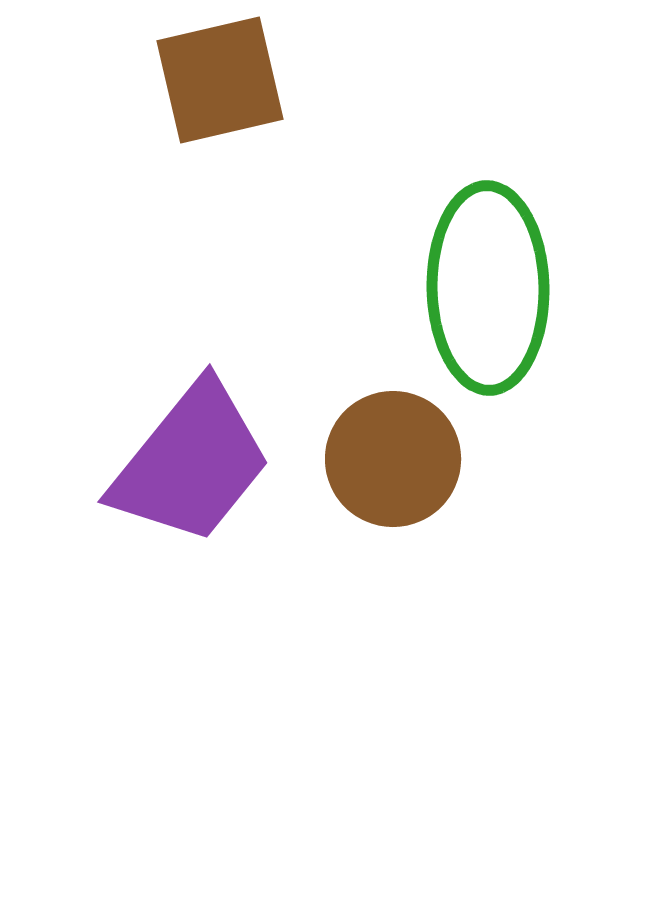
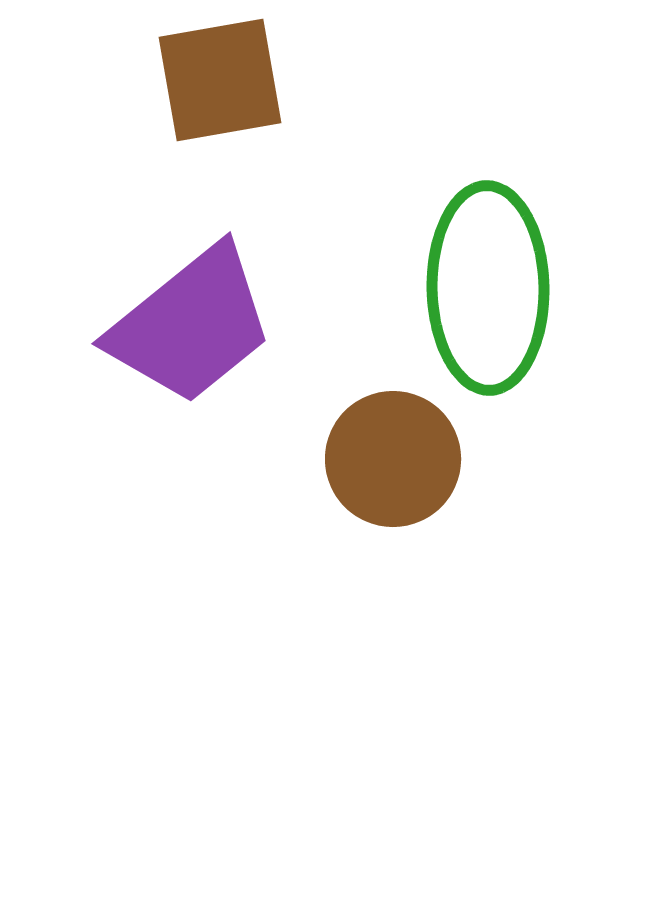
brown square: rotated 3 degrees clockwise
purple trapezoid: moved 138 px up; rotated 12 degrees clockwise
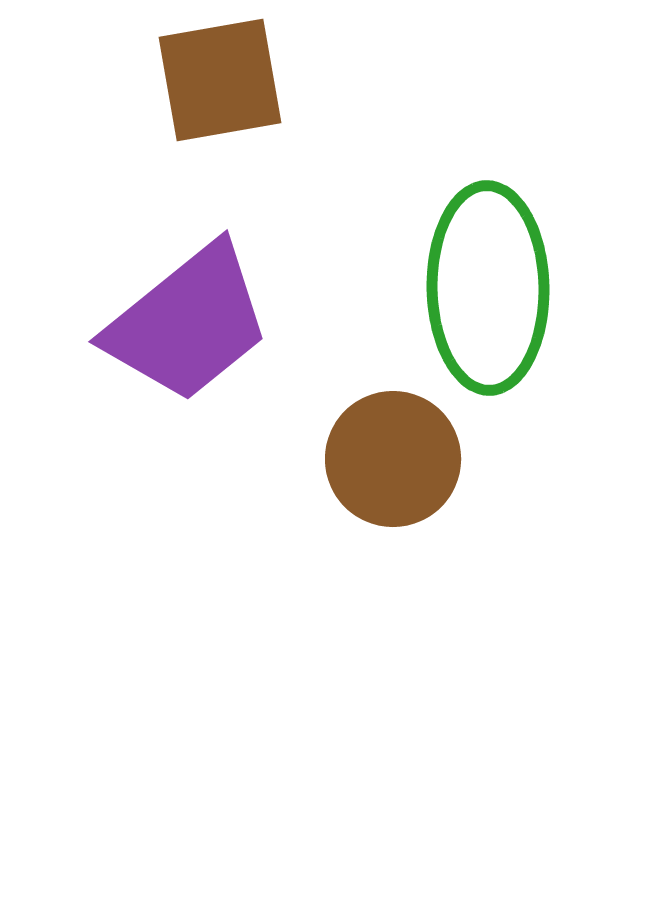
purple trapezoid: moved 3 px left, 2 px up
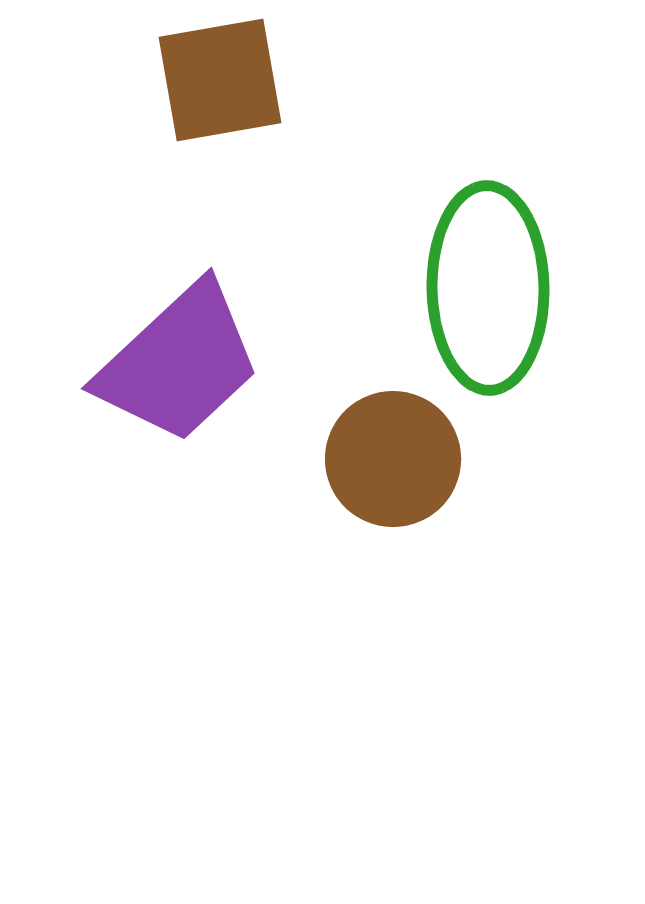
purple trapezoid: moved 9 px left, 40 px down; rotated 4 degrees counterclockwise
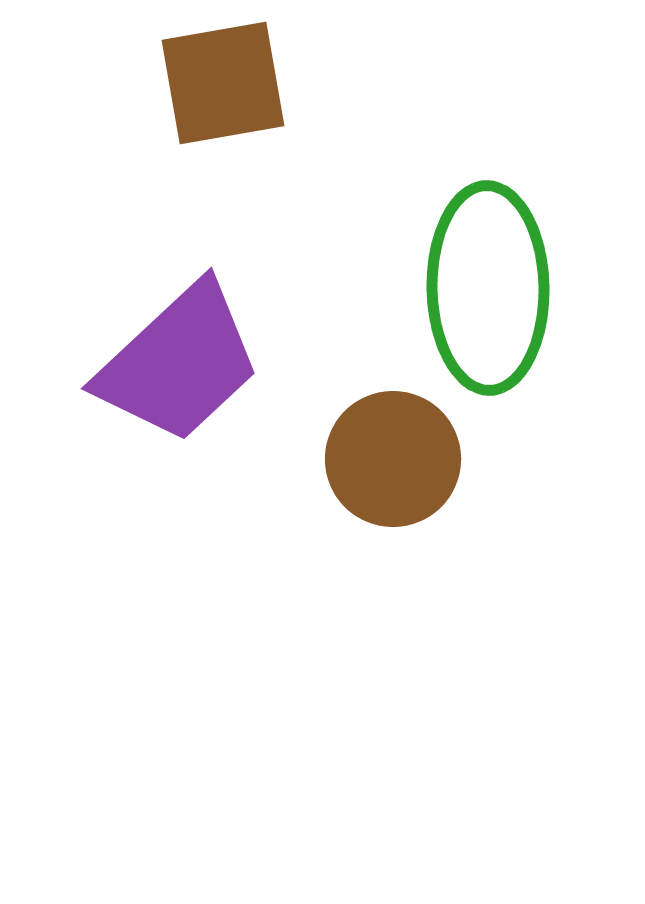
brown square: moved 3 px right, 3 px down
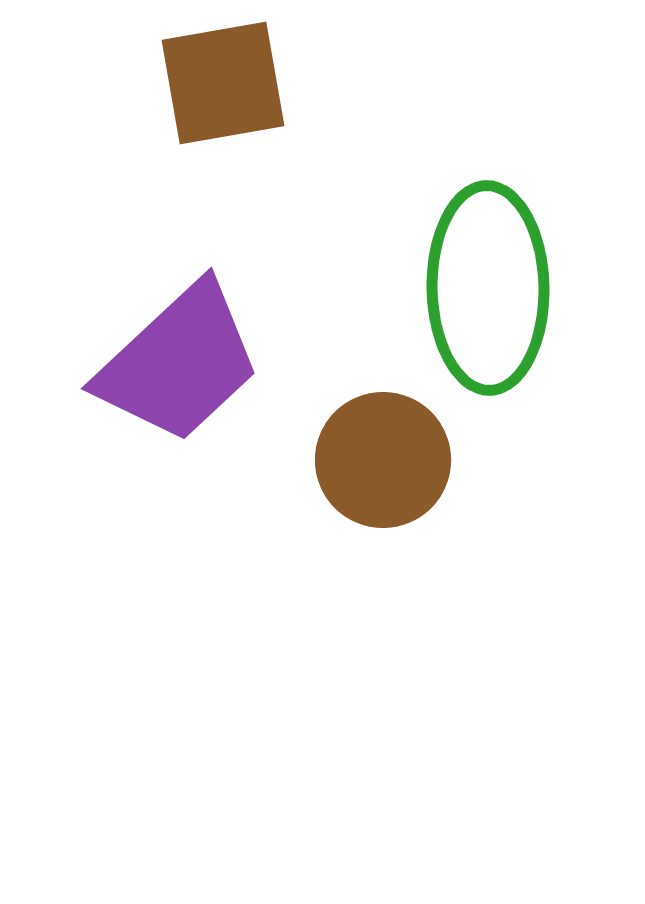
brown circle: moved 10 px left, 1 px down
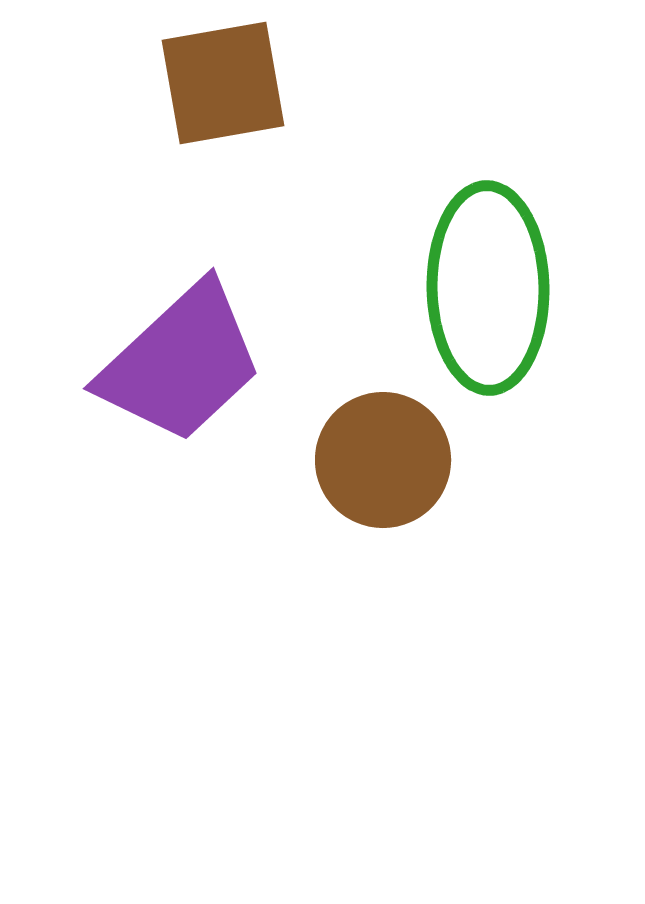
purple trapezoid: moved 2 px right
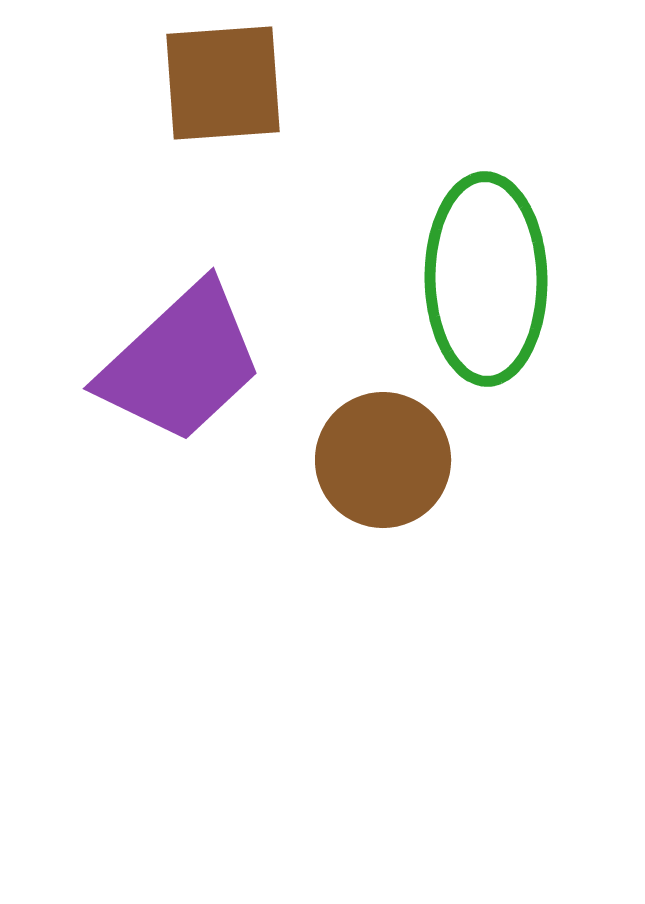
brown square: rotated 6 degrees clockwise
green ellipse: moved 2 px left, 9 px up
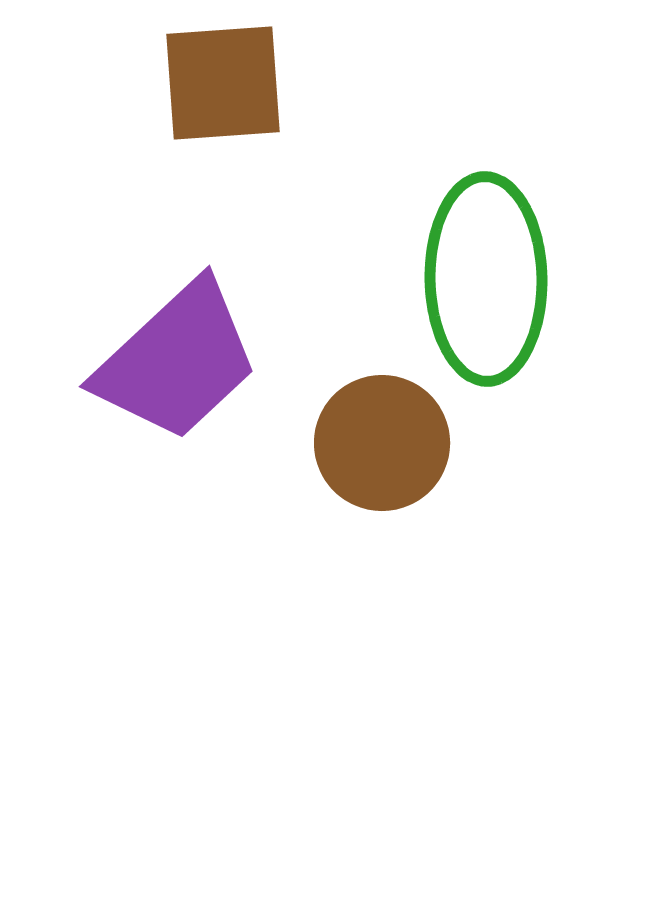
purple trapezoid: moved 4 px left, 2 px up
brown circle: moved 1 px left, 17 px up
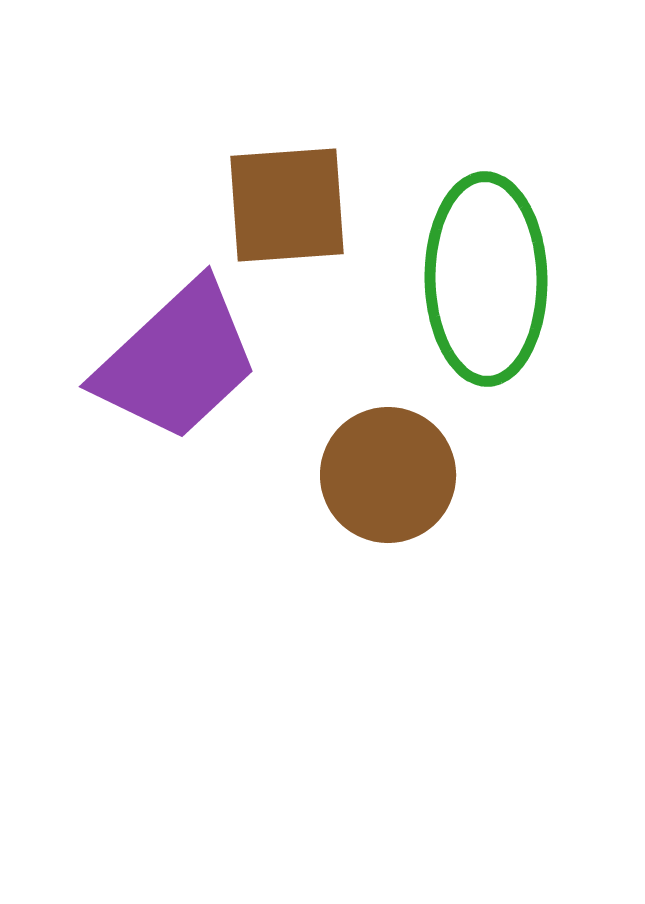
brown square: moved 64 px right, 122 px down
brown circle: moved 6 px right, 32 px down
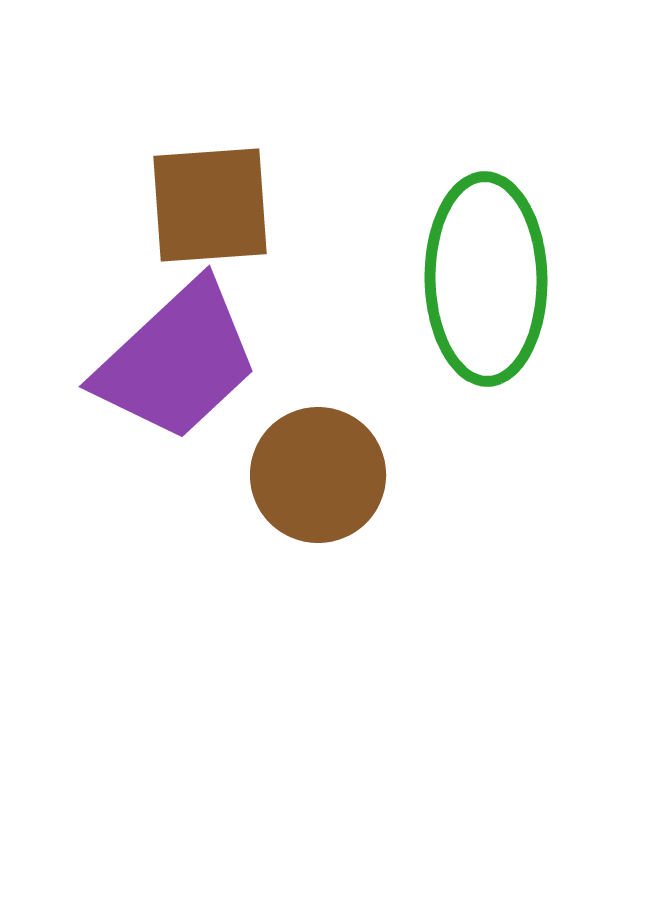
brown square: moved 77 px left
brown circle: moved 70 px left
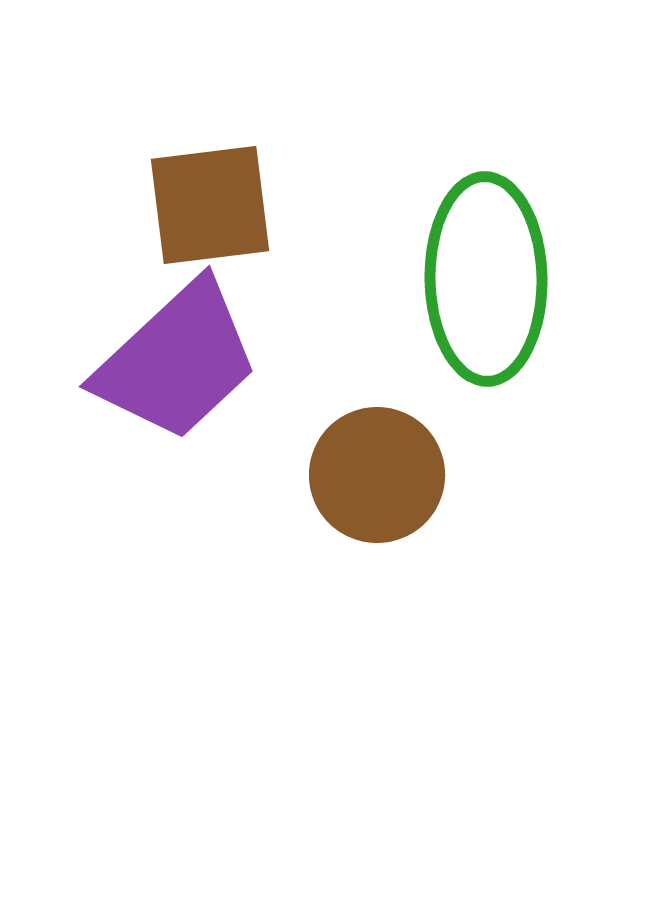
brown square: rotated 3 degrees counterclockwise
brown circle: moved 59 px right
